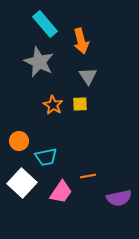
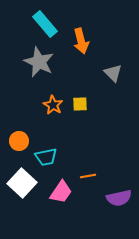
gray triangle: moved 25 px right, 3 px up; rotated 12 degrees counterclockwise
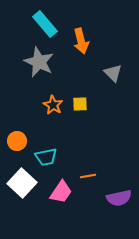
orange circle: moved 2 px left
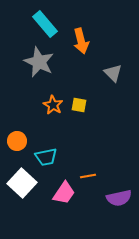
yellow square: moved 1 px left, 1 px down; rotated 14 degrees clockwise
pink trapezoid: moved 3 px right, 1 px down
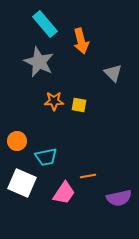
orange star: moved 1 px right, 4 px up; rotated 30 degrees counterclockwise
white square: rotated 20 degrees counterclockwise
